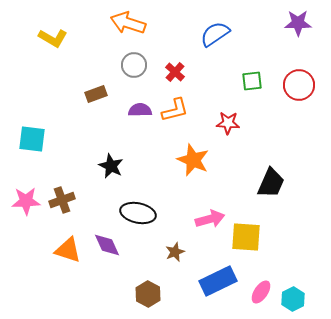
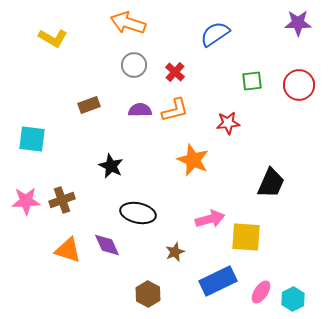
brown rectangle: moved 7 px left, 11 px down
red star: rotated 10 degrees counterclockwise
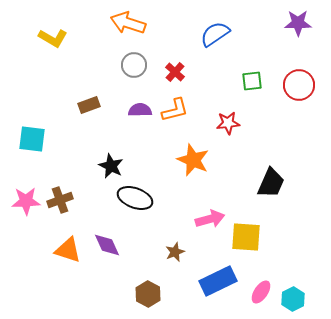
brown cross: moved 2 px left
black ellipse: moved 3 px left, 15 px up; rotated 8 degrees clockwise
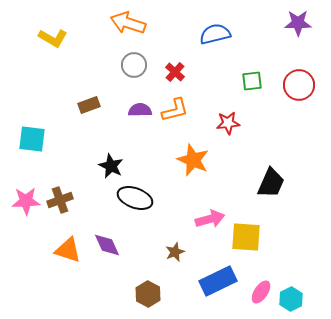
blue semicircle: rotated 20 degrees clockwise
cyan hexagon: moved 2 px left
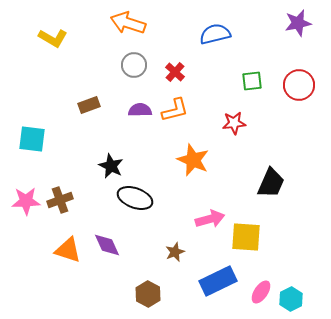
purple star: rotated 12 degrees counterclockwise
red star: moved 6 px right
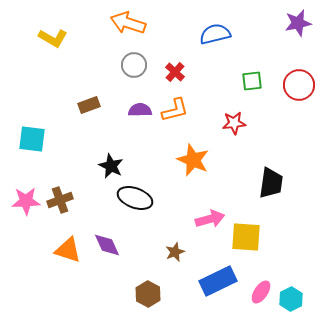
black trapezoid: rotated 16 degrees counterclockwise
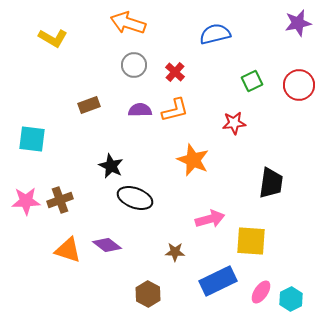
green square: rotated 20 degrees counterclockwise
yellow square: moved 5 px right, 4 px down
purple diamond: rotated 28 degrees counterclockwise
brown star: rotated 24 degrees clockwise
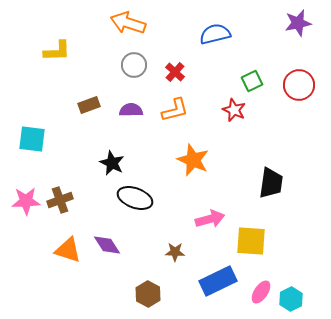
yellow L-shape: moved 4 px right, 13 px down; rotated 32 degrees counterclockwise
purple semicircle: moved 9 px left
red star: moved 13 px up; rotated 30 degrees clockwise
black star: moved 1 px right, 3 px up
purple diamond: rotated 20 degrees clockwise
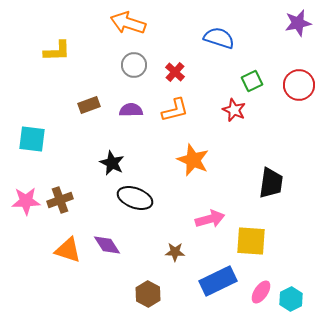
blue semicircle: moved 4 px right, 4 px down; rotated 32 degrees clockwise
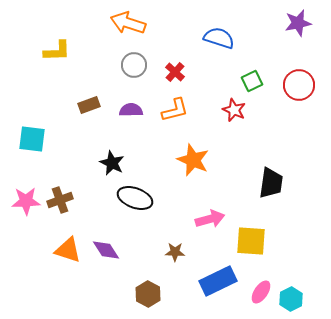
purple diamond: moved 1 px left, 5 px down
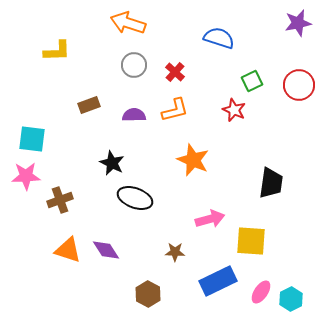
purple semicircle: moved 3 px right, 5 px down
pink star: moved 25 px up
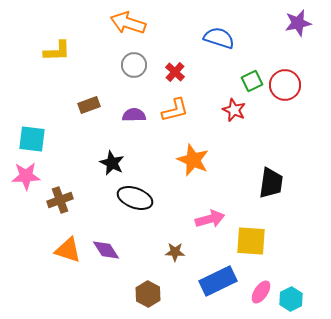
red circle: moved 14 px left
